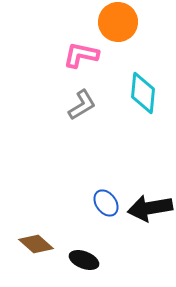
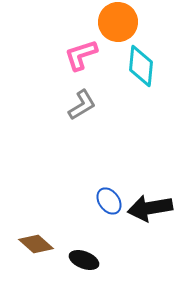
pink L-shape: rotated 30 degrees counterclockwise
cyan diamond: moved 2 px left, 27 px up
blue ellipse: moved 3 px right, 2 px up
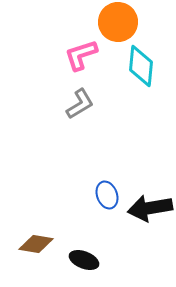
gray L-shape: moved 2 px left, 1 px up
blue ellipse: moved 2 px left, 6 px up; rotated 16 degrees clockwise
brown diamond: rotated 32 degrees counterclockwise
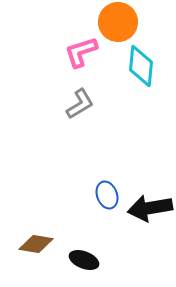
pink L-shape: moved 3 px up
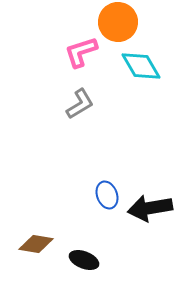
cyan diamond: rotated 36 degrees counterclockwise
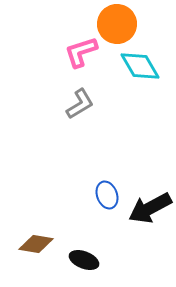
orange circle: moved 1 px left, 2 px down
cyan diamond: moved 1 px left
black arrow: rotated 18 degrees counterclockwise
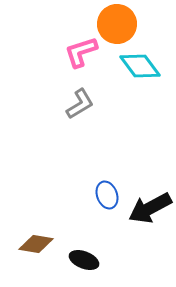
cyan diamond: rotated 6 degrees counterclockwise
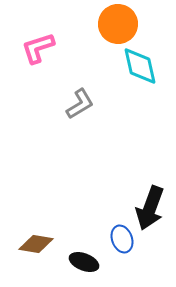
orange circle: moved 1 px right
pink L-shape: moved 43 px left, 4 px up
cyan diamond: rotated 24 degrees clockwise
blue ellipse: moved 15 px right, 44 px down
black arrow: rotated 42 degrees counterclockwise
black ellipse: moved 2 px down
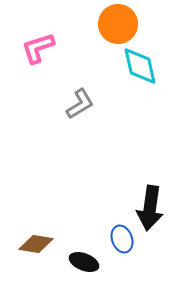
black arrow: rotated 12 degrees counterclockwise
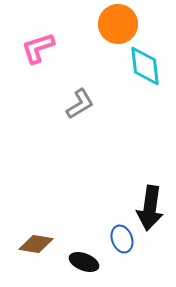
cyan diamond: moved 5 px right; rotated 6 degrees clockwise
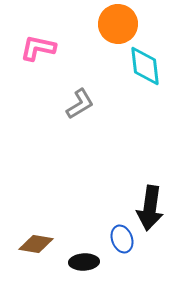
pink L-shape: rotated 30 degrees clockwise
black ellipse: rotated 24 degrees counterclockwise
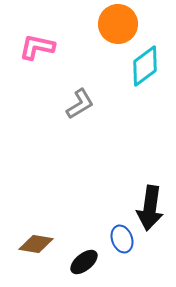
pink L-shape: moved 1 px left, 1 px up
cyan diamond: rotated 60 degrees clockwise
black ellipse: rotated 36 degrees counterclockwise
